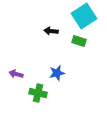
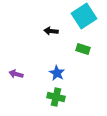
green rectangle: moved 4 px right, 8 px down
blue star: rotated 28 degrees counterclockwise
green cross: moved 18 px right, 4 px down
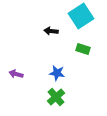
cyan square: moved 3 px left
blue star: rotated 21 degrees counterclockwise
green cross: rotated 36 degrees clockwise
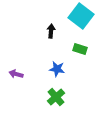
cyan square: rotated 20 degrees counterclockwise
black arrow: rotated 88 degrees clockwise
green rectangle: moved 3 px left
blue star: moved 4 px up
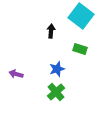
blue star: rotated 28 degrees counterclockwise
green cross: moved 5 px up
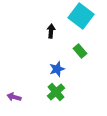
green rectangle: moved 2 px down; rotated 32 degrees clockwise
purple arrow: moved 2 px left, 23 px down
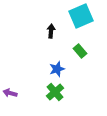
cyan square: rotated 30 degrees clockwise
green cross: moved 1 px left
purple arrow: moved 4 px left, 4 px up
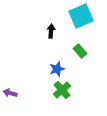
green cross: moved 7 px right, 2 px up
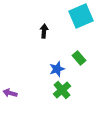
black arrow: moved 7 px left
green rectangle: moved 1 px left, 7 px down
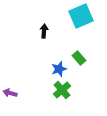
blue star: moved 2 px right
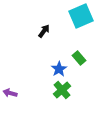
black arrow: rotated 32 degrees clockwise
blue star: rotated 14 degrees counterclockwise
